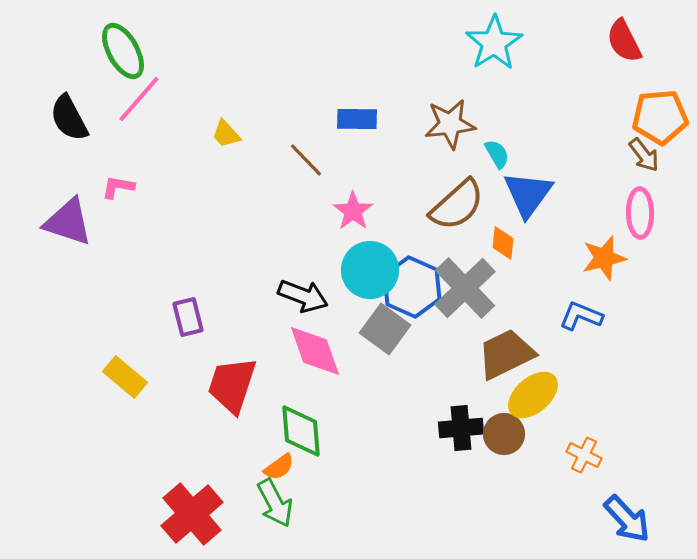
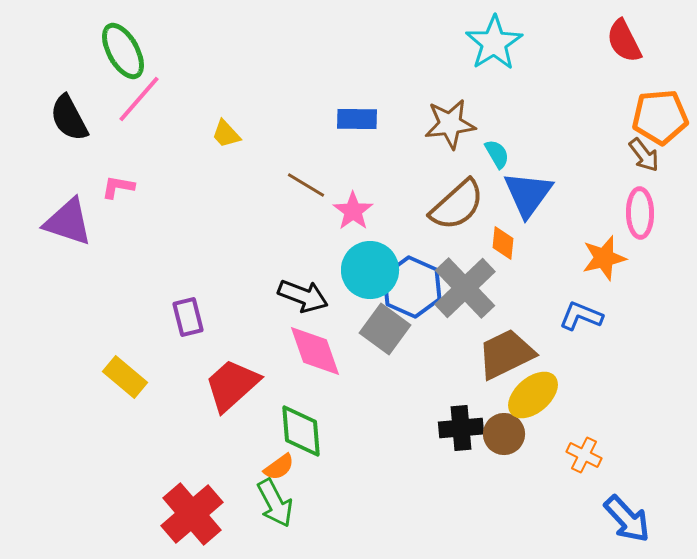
brown line: moved 25 px down; rotated 15 degrees counterclockwise
red trapezoid: rotated 30 degrees clockwise
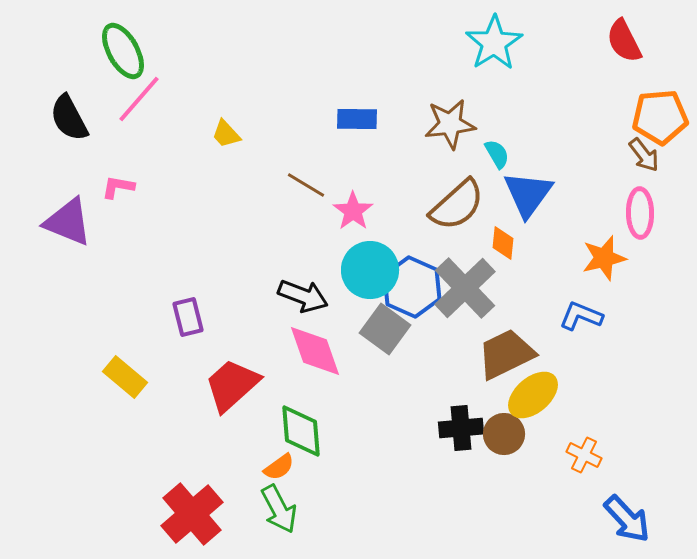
purple triangle: rotated 4 degrees clockwise
green arrow: moved 4 px right, 6 px down
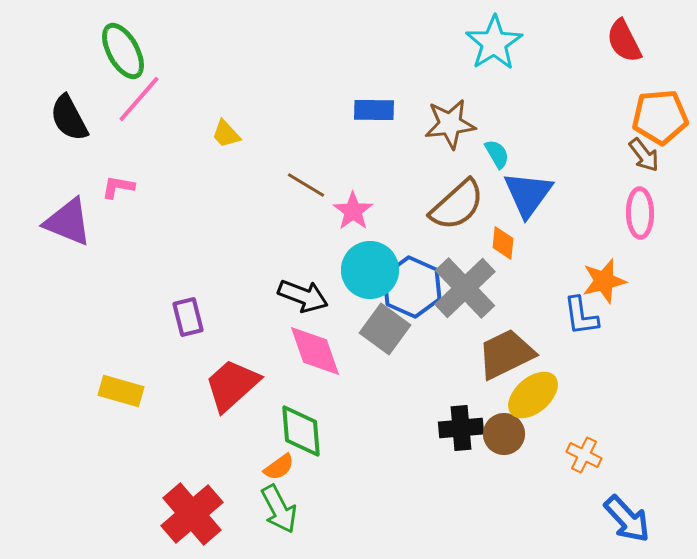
blue rectangle: moved 17 px right, 9 px up
orange star: moved 23 px down
blue L-shape: rotated 120 degrees counterclockwise
yellow rectangle: moved 4 px left, 14 px down; rotated 24 degrees counterclockwise
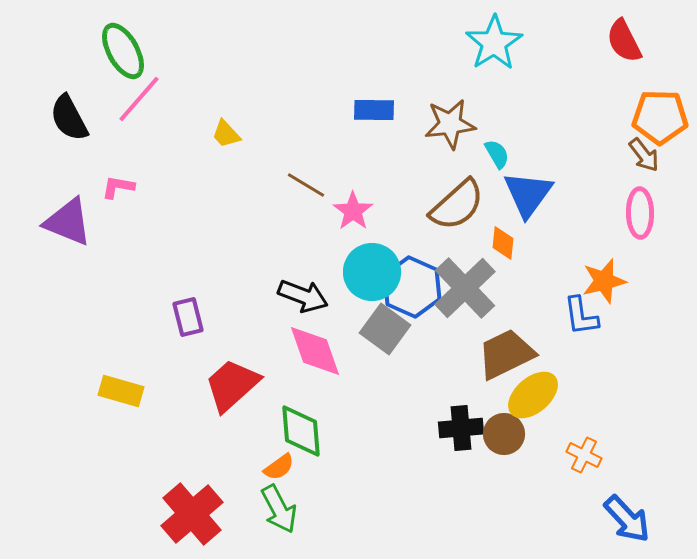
orange pentagon: rotated 6 degrees clockwise
cyan circle: moved 2 px right, 2 px down
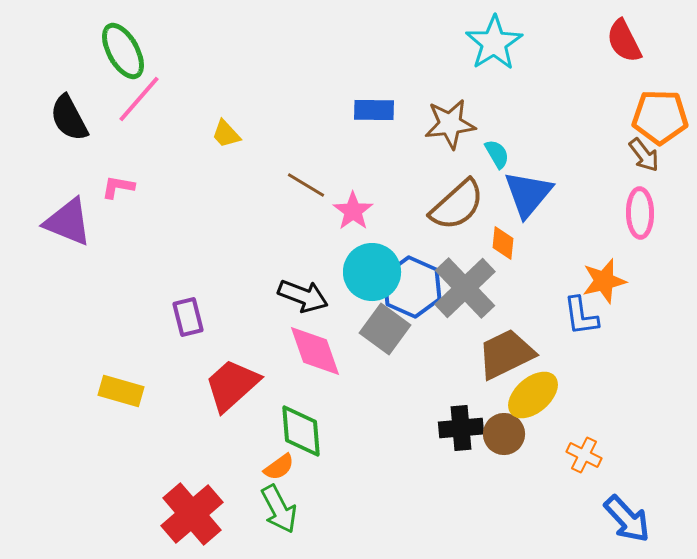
blue triangle: rotated 4 degrees clockwise
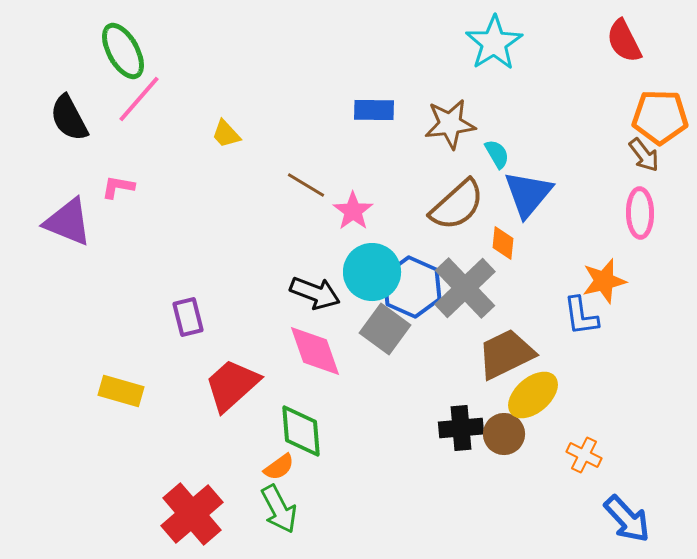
black arrow: moved 12 px right, 3 px up
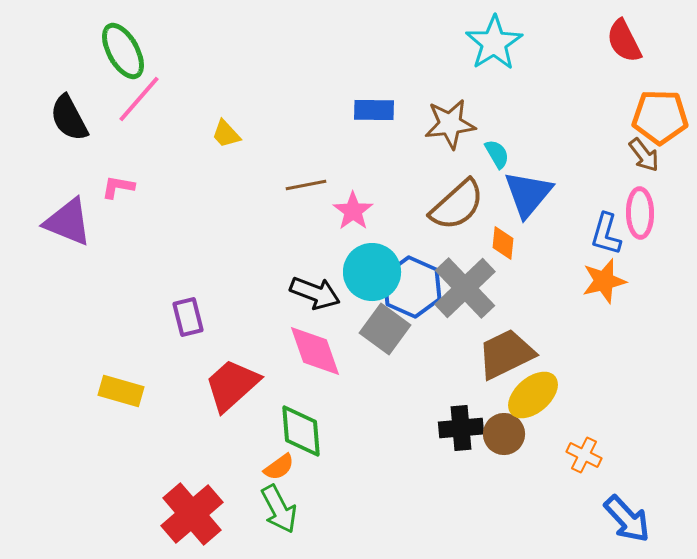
brown line: rotated 42 degrees counterclockwise
blue L-shape: moved 25 px right, 82 px up; rotated 24 degrees clockwise
